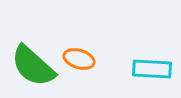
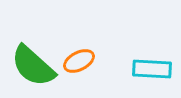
orange ellipse: moved 2 px down; rotated 44 degrees counterclockwise
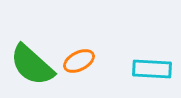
green semicircle: moved 1 px left, 1 px up
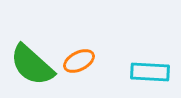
cyan rectangle: moved 2 px left, 3 px down
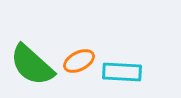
cyan rectangle: moved 28 px left
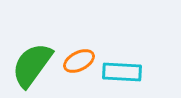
green semicircle: rotated 84 degrees clockwise
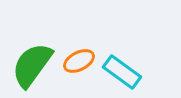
cyan rectangle: rotated 33 degrees clockwise
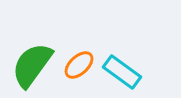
orange ellipse: moved 4 px down; rotated 16 degrees counterclockwise
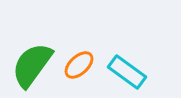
cyan rectangle: moved 5 px right
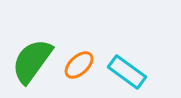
green semicircle: moved 4 px up
